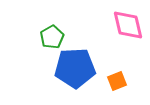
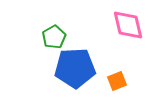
green pentagon: moved 2 px right
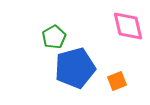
pink diamond: moved 1 px down
blue pentagon: rotated 12 degrees counterclockwise
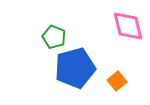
green pentagon: rotated 20 degrees counterclockwise
orange square: rotated 18 degrees counterclockwise
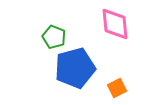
pink diamond: moved 13 px left, 2 px up; rotated 8 degrees clockwise
orange square: moved 7 px down; rotated 12 degrees clockwise
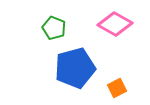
pink diamond: rotated 56 degrees counterclockwise
green pentagon: moved 9 px up
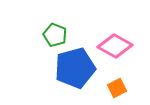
pink diamond: moved 22 px down
green pentagon: moved 1 px right, 7 px down
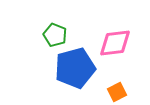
pink diamond: moved 3 px up; rotated 36 degrees counterclockwise
orange square: moved 4 px down
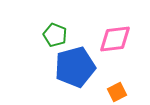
pink diamond: moved 4 px up
blue pentagon: moved 1 px up
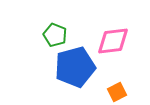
pink diamond: moved 2 px left, 2 px down
